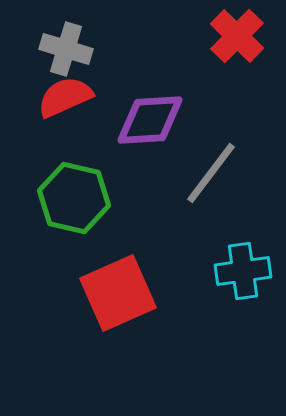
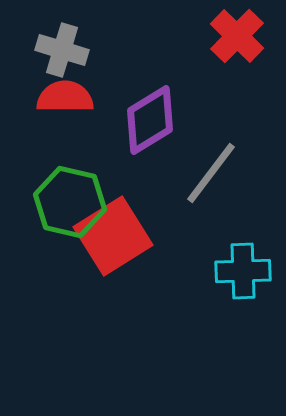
gray cross: moved 4 px left, 1 px down
red semicircle: rotated 24 degrees clockwise
purple diamond: rotated 28 degrees counterclockwise
green hexagon: moved 4 px left, 4 px down
cyan cross: rotated 6 degrees clockwise
red square: moved 5 px left, 57 px up; rotated 8 degrees counterclockwise
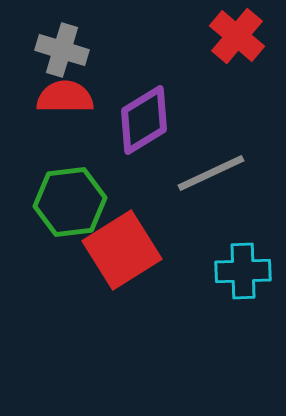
red cross: rotated 4 degrees counterclockwise
purple diamond: moved 6 px left
gray line: rotated 28 degrees clockwise
green hexagon: rotated 20 degrees counterclockwise
red square: moved 9 px right, 14 px down
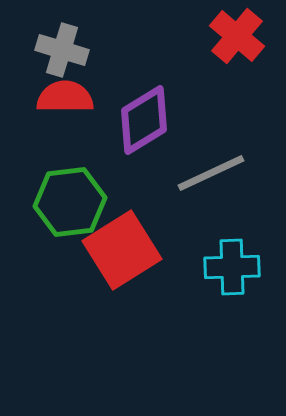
cyan cross: moved 11 px left, 4 px up
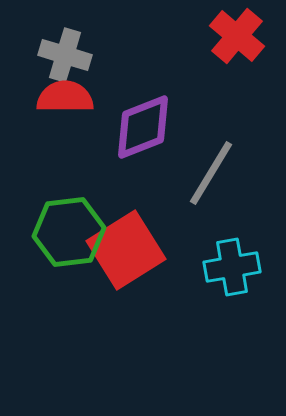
gray cross: moved 3 px right, 5 px down
purple diamond: moved 1 px left, 7 px down; rotated 10 degrees clockwise
gray line: rotated 34 degrees counterclockwise
green hexagon: moved 1 px left, 30 px down
red square: moved 4 px right
cyan cross: rotated 8 degrees counterclockwise
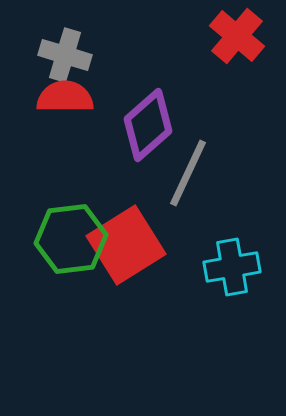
purple diamond: moved 5 px right, 2 px up; rotated 20 degrees counterclockwise
gray line: moved 23 px left; rotated 6 degrees counterclockwise
green hexagon: moved 2 px right, 7 px down
red square: moved 5 px up
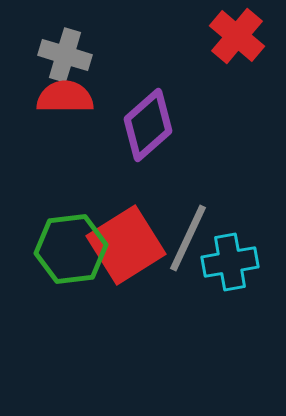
gray line: moved 65 px down
green hexagon: moved 10 px down
cyan cross: moved 2 px left, 5 px up
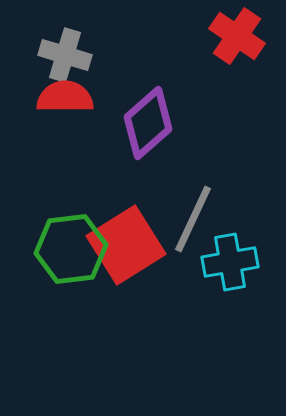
red cross: rotated 6 degrees counterclockwise
purple diamond: moved 2 px up
gray line: moved 5 px right, 19 px up
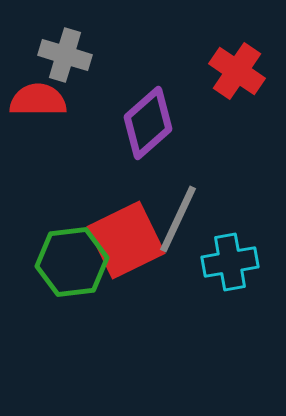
red cross: moved 35 px down
red semicircle: moved 27 px left, 3 px down
gray line: moved 15 px left
red square: moved 5 px up; rotated 6 degrees clockwise
green hexagon: moved 1 px right, 13 px down
